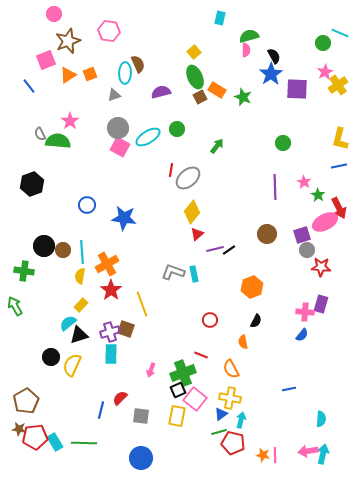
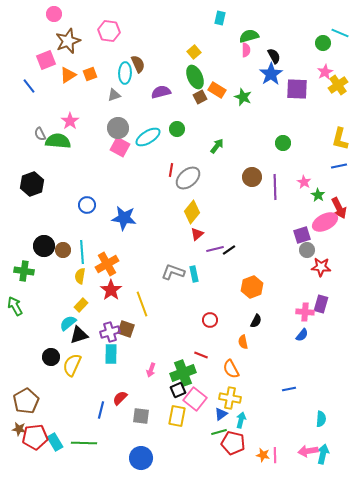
brown circle at (267, 234): moved 15 px left, 57 px up
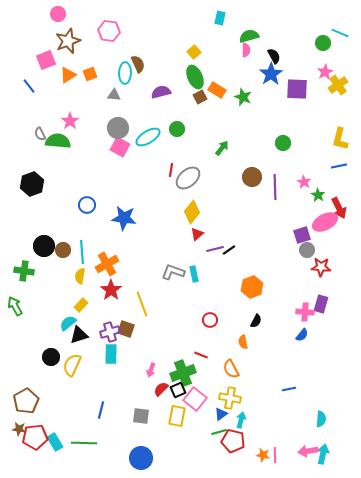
pink circle at (54, 14): moved 4 px right
gray triangle at (114, 95): rotated 24 degrees clockwise
green arrow at (217, 146): moved 5 px right, 2 px down
red semicircle at (120, 398): moved 41 px right, 9 px up
red pentagon at (233, 443): moved 2 px up
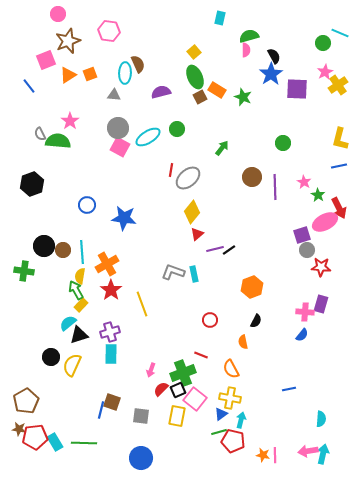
green arrow at (15, 306): moved 61 px right, 16 px up
brown square at (126, 329): moved 14 px left, 73 px down
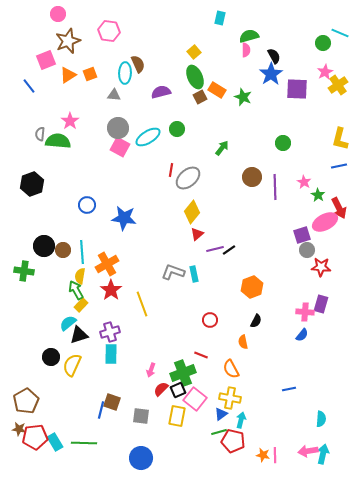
gray semicircle at (40, 134): rotated 32 degrees clockwise
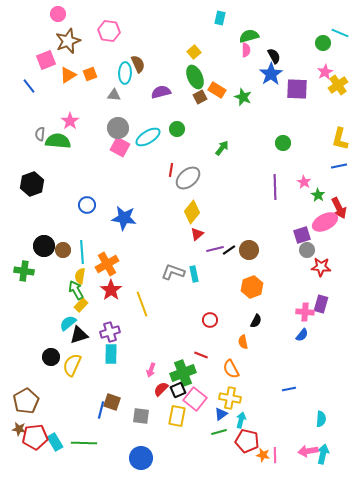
brown circle at (252, 177): moved 3 px left, 73 px down
red pentagon at (233, 441): moved 14 px right
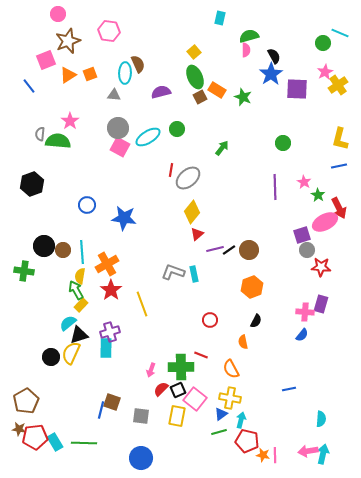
cyan rectangle at (111, 354): moved 5 px left, 6 px up
yellow semicircle at (72, 365): moved 1 px left, 12 px up
green cross at (183, 373): moved 2 px left, 6 px up; rotated 20 degrees clockwise
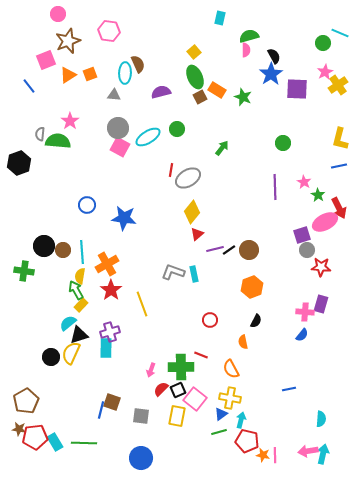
gray ellipse at (188, 178): rotated 10 degrees clockwise
black hexagon at (32, 184): moved 13 px left, 21 px up
